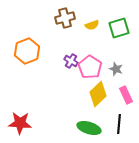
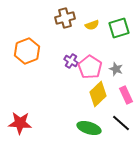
black line: moved 2 px right, 1 px up; rotated 54 degrees counterclockwise
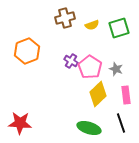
pink rectangle: rotated 18 degrees clockwise
black line: rotated 30 degrees clockwise
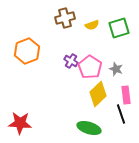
black line: moved 9 px up
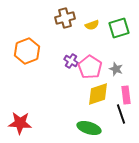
yellow diamond: rotated 25 degrees clockwise
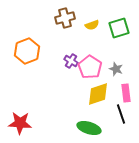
pink rectangle: moved 2 px up
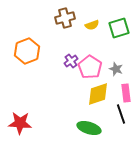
purple cross: rotated 24 degrees clockwise
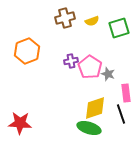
yellow semicircle: moved 4 px up
purple cross: rotated 24 degrees clockwise
gray star: moved 8 px left, 5 px down
yellow diamond: moved 3 px left, 14 px down
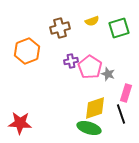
brown cross: moved 5 px left, 10 px down
pink rectangle: rotated 24 degrees clockwise
